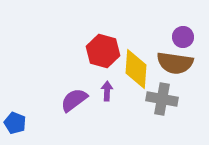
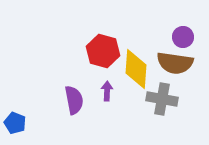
purple semicircle: rotated 116 degrees clockwise
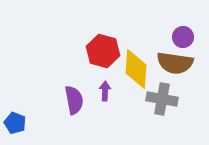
purple arrow: moved 2 px left
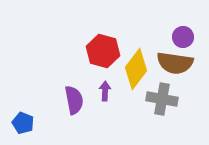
yellow diamond: rotated 33 degrees clockwise
blue pentagon: moved 8 px right
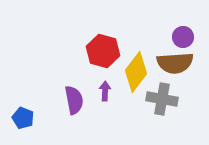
brown semicircle: rotated 12 degrees counterclockwise
yellow diamond: moved 3 px down
blue pentagon: moved 5 px up
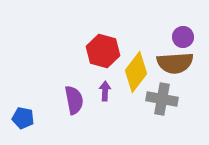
blue pentagon: rotated 10 degrees counterclockwise
